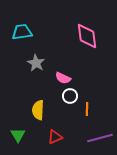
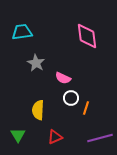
white circle: moved 1 px right, 2 px down
orange line: moved 1 px left, 1 px up; rotated 16 degrees clockwise
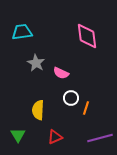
pink semicircle: moved 2 px left, 5 px up
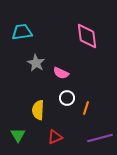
white circle: moved 4 px left
